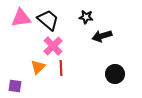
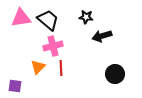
pink cross: rotated 30 degrees clockwise
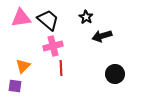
black star: rotated 24 degrees clockwise
orange triangle: moved 15 px left, 1 px up
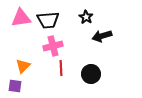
black trapezoid: rotated 135 degrees clockwise
black circle: moved 24 px left
